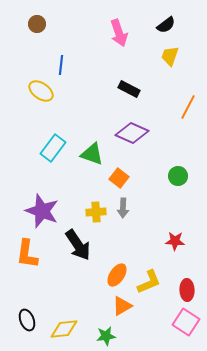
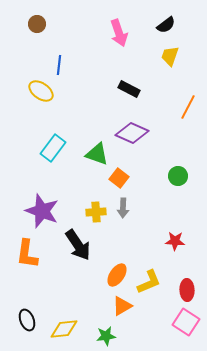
blue line: moved 2 px left
green triangle: moved 5 px right
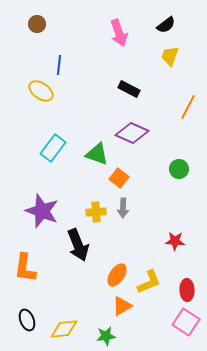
green circle: moved 1 px right, 7 px up
black arrow: rotated 12 degrees clockwise
orange L-shape: moved 2 px left, 14 px down
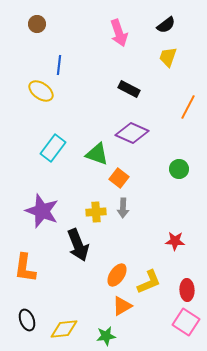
yellow trapezoid: moved 2 px left, 1 px down
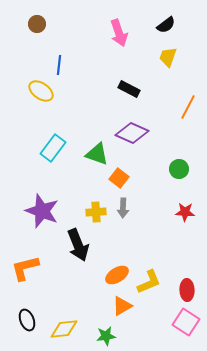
red star: moved 10 px right, 29 px up
orange L-shape: rotated 68 degrees clockwise
orange ellipse: rotated 25 degrees clockwise
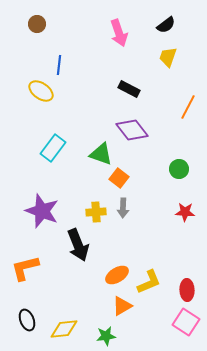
purple diamond: moved 3 px up; rotated 28 degrees clockwise
green triangle: moved 4 px right
